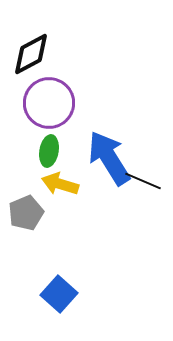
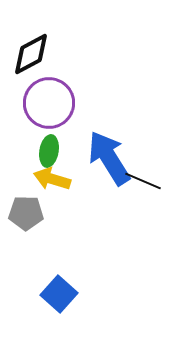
yellow arrow: moved 8 px left, 5 px up
gray pentagon: rotated 24 degrees clockwise
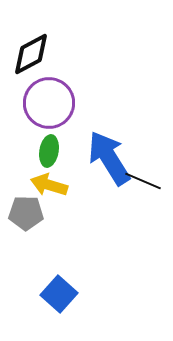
yellow arrow: moved 3 px left, 6 px down
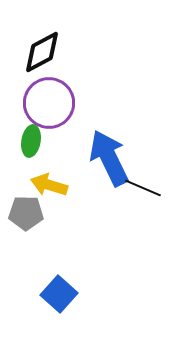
black diamond: moved 11 px right, 2 px up
green ellipse: moved 18 px left, 10 px up
blue arrow: rotated 6 degrees clockwise
black line: moved 7 px down
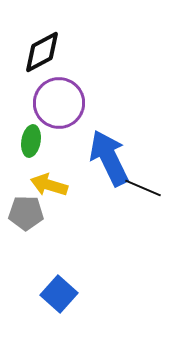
purple circle: moved 10 px right
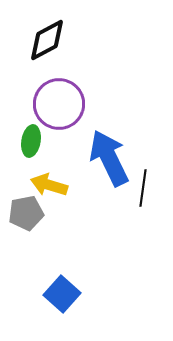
black diamond: moved 5 px right, 12 px up
purple circle: moved 1 px down
black line: rotated 75 degrees clockwise
gray pentagon: rotated 12 degrees counterclockwise
blue square: moved 3 px right
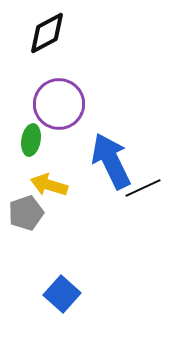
black diamond: moved 7 px up
green ellipse: moved 1 px up
blue arrow: moved 2 px right, 3 px down
black line: rotated 57 degrees clockwise
gray pentagon: rotated 8 degrees counterclockwise
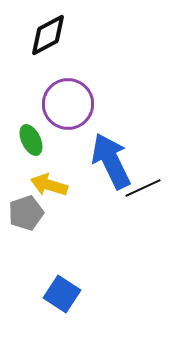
black diamond: moved 1 px right, 2 px down
purple circle: moved 9 px right
green ellipse: rotated 36 degrees counterclockwise
blue square: rotated 9 degrees counterclockwise
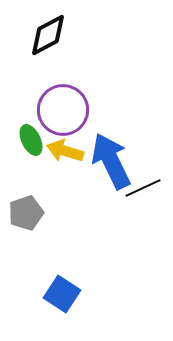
purple circle: moved 5 px left, 6 px down
yellow arrow: moved 16 px right, 34 px up
